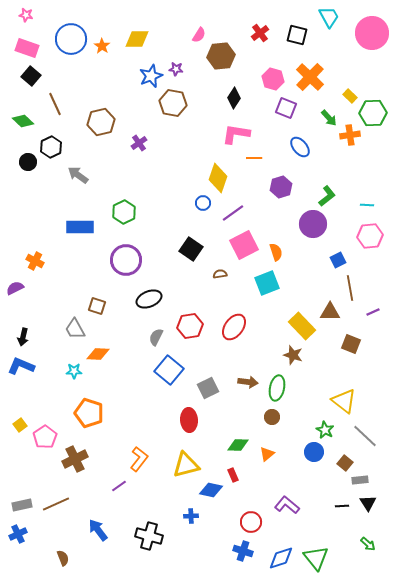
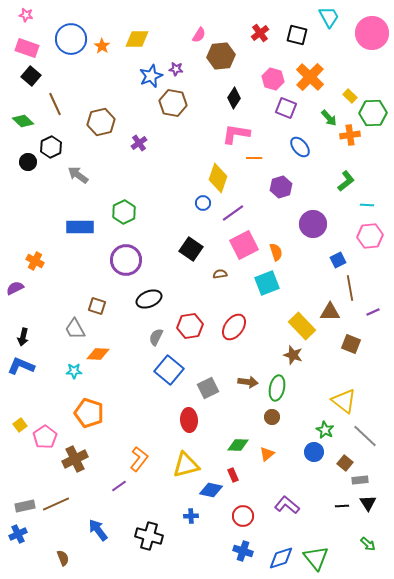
green L-shape at (327, 196): moved 19 px right, 15 px up
gray rectangle at (22, 505): moved 3 px right, 1 px down
red circle at (251, 522): moved 8 px left, 6 px up
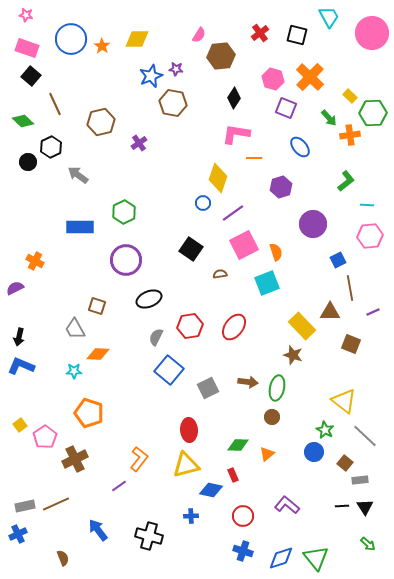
black arrow at (23, 337): moved 4 px left
red ellipse at (189, 420): moved 10 px down
black triangle at (368, 503): moved 3 px left, 4 px down
